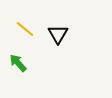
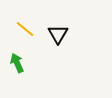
green arrow: moved 1 px left; rotated 18 degrees clockwise
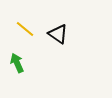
black triangle: rotated 25 degrees counterclockwise
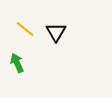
black triangle: moved 2 px left, 2 px up; rotated 25 degrees clockwise
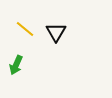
green arrow: moved 1 px left, 2 px down; rotated 132 degrees counterclockwise
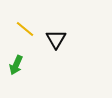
black triangle: moved 7 px down
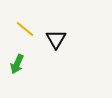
green arrow: moved 1 px right, 1 px up
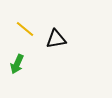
black triangle: rotated 50 degrees clockwise
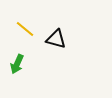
black triangle: rotated 25 degrees clockwise
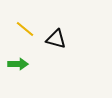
green arrow: moved 1 px right; rotated 114 degrees counterclockwise
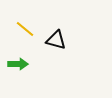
black triangle: moved 1 px down
